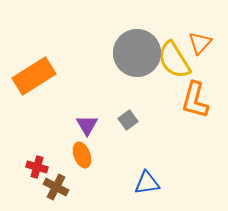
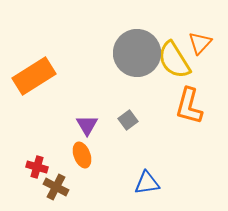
orange L-shape: moved 6 px left, 6 px down
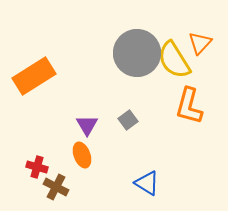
blue triangle: rotated 40 degrees clockwise
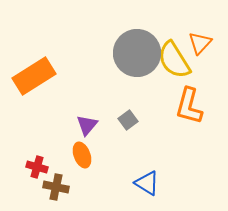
purple triangle: rotated 10 degrees clockwise
brown cross: rotated 15 degrees counterclockwise
